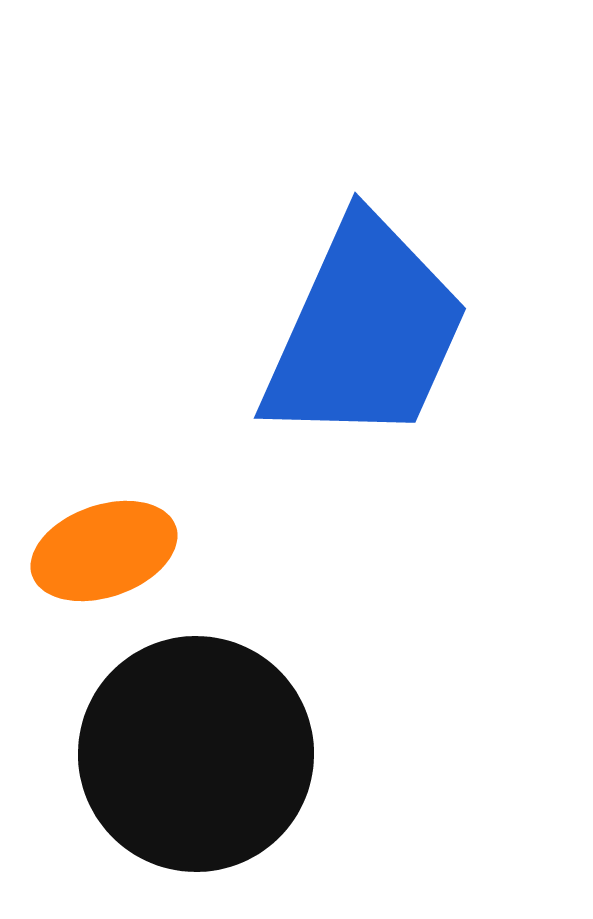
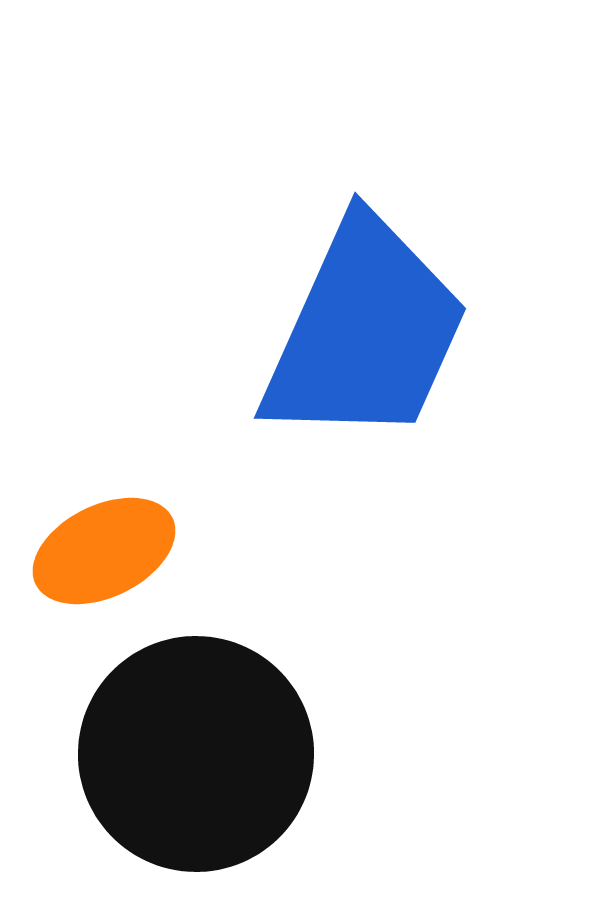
orange ellipse: rotated 7 degrees counterclockwise
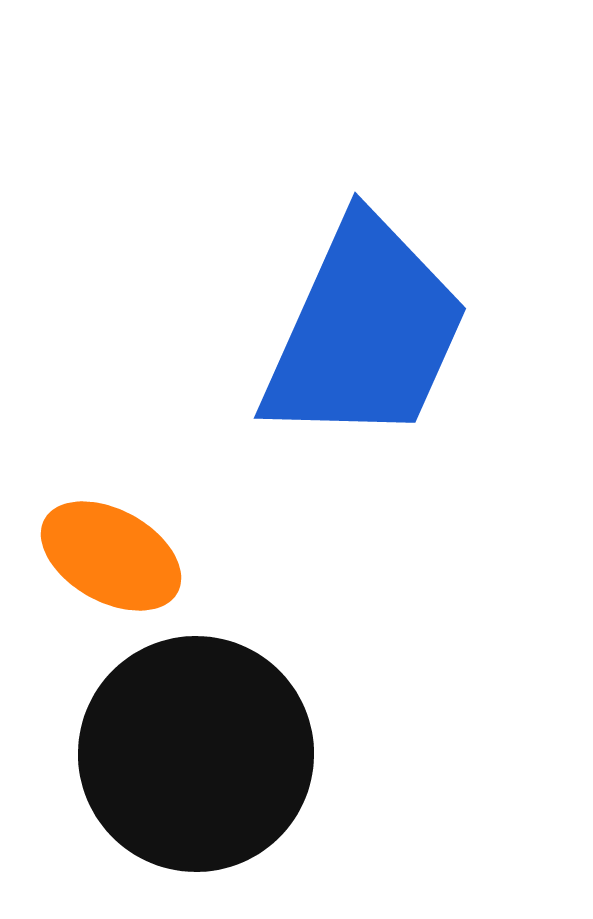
orange ellipse: moved 7 px right, 5 px down; rotated 55 degrees clockwise
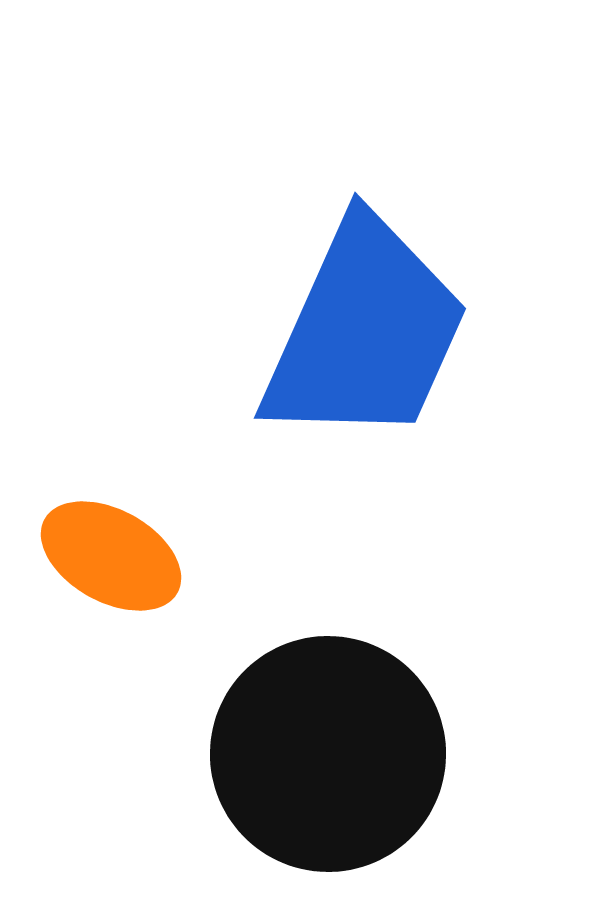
black circle: moved 132 px right
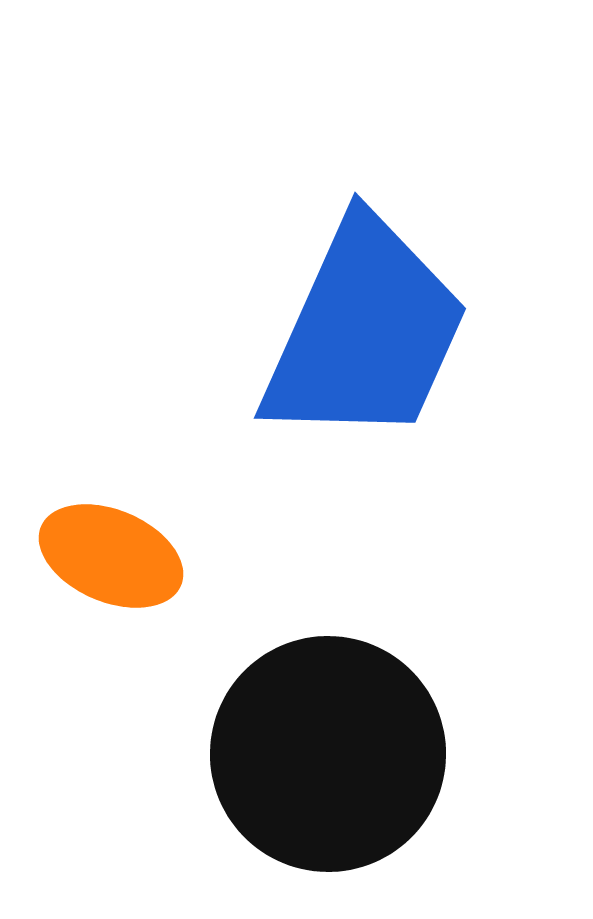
orange ellipse: rotated 6 degrees counterclockwise
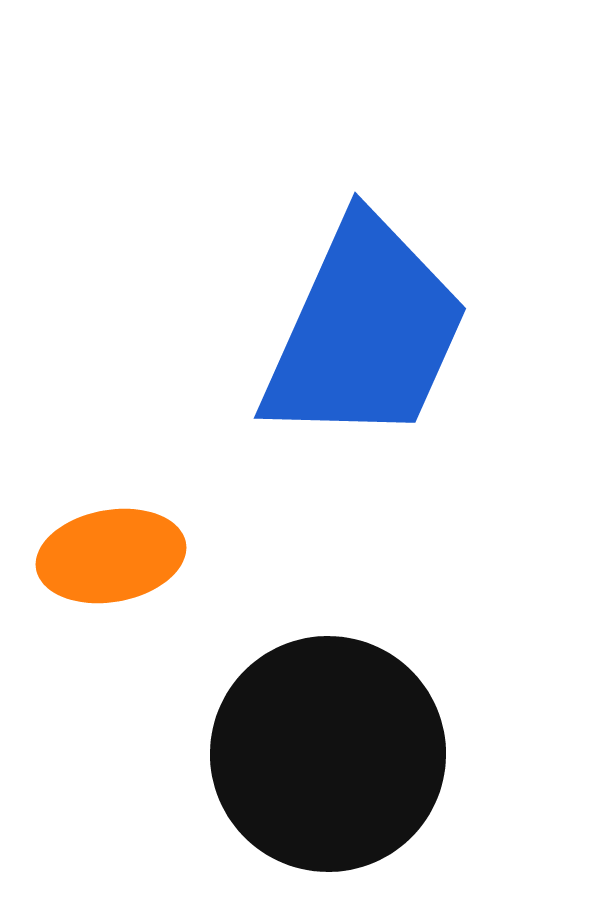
orange ellipse: rotated 33 degrees counterclockwise
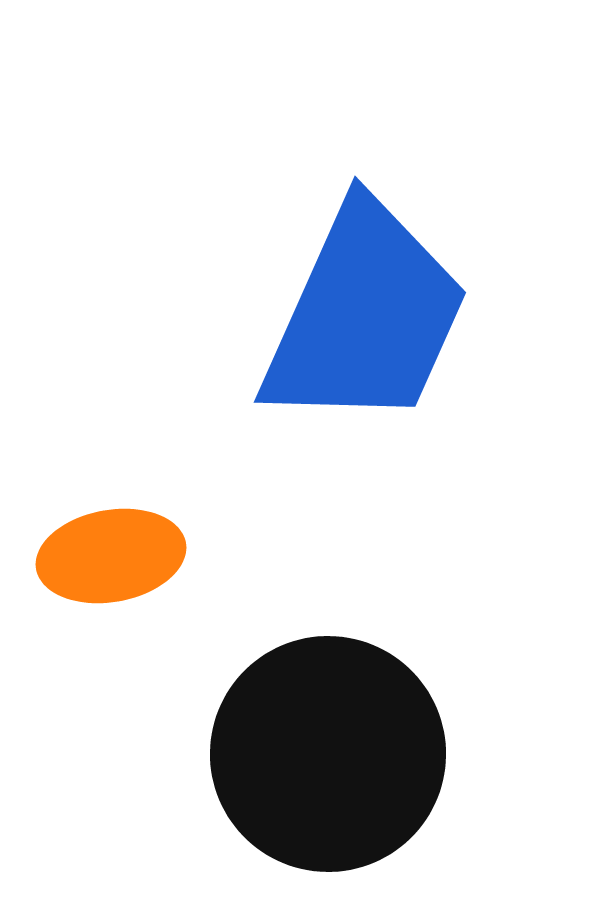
blue trapezoid: moved 16 px up
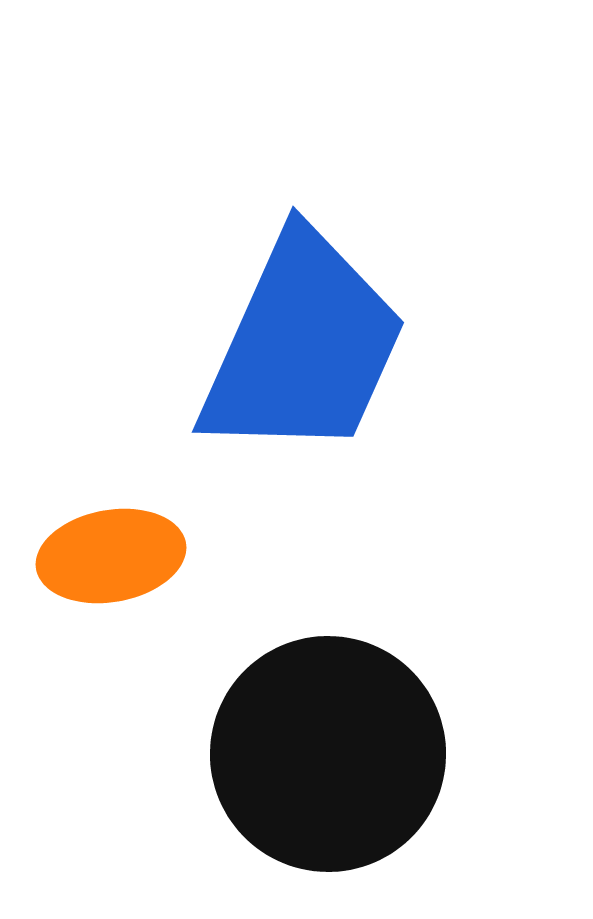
blue trapezoid: moved 62 px left, 30 px down
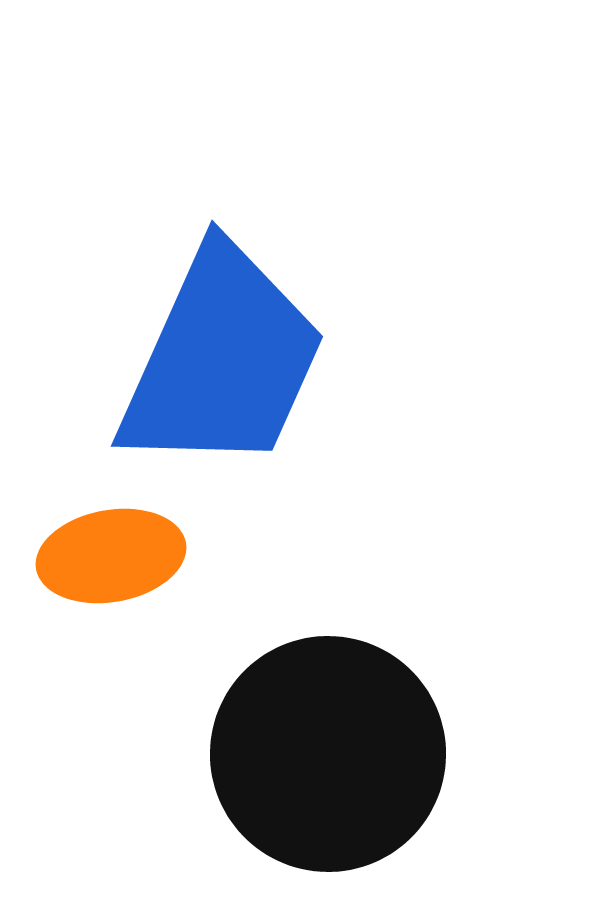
blue trapezoid: moved 81 px left, 14 px down
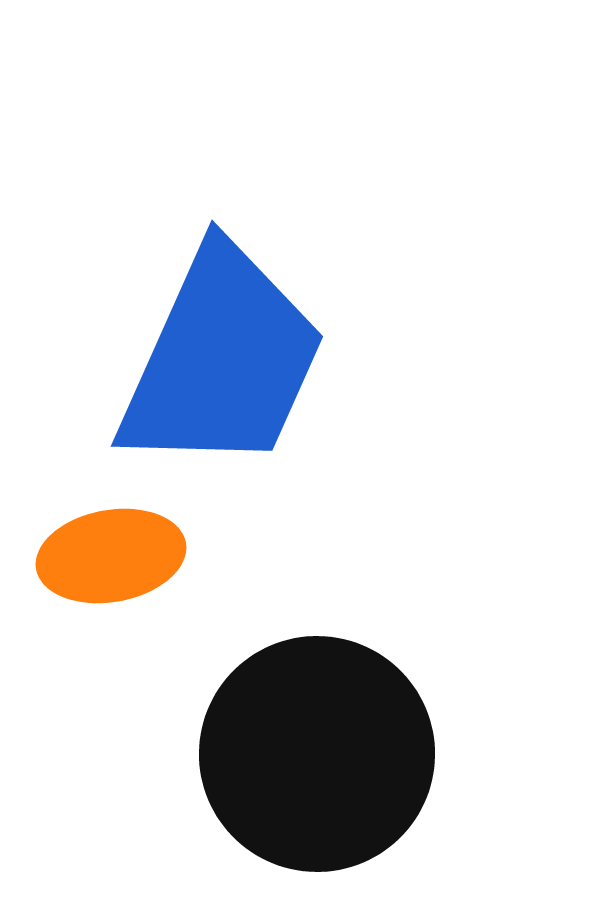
black circle: moved 11 px left
